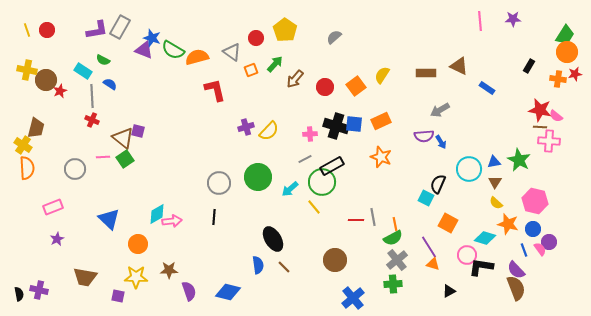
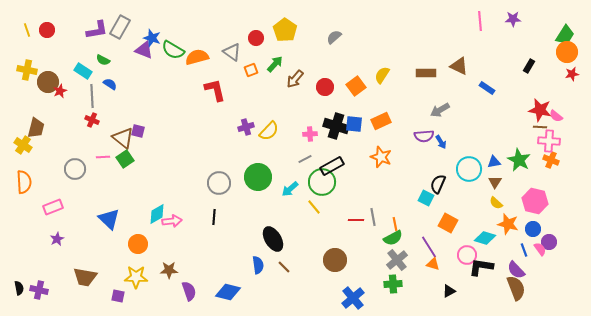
red star at (575, 74): moved 3 px left
orange cross at (558, 79): moved 7 px left, 81 px down; rotated 14 degrees clockwise
brown circle at (46, 80): moved 2 px right, 2 px down
orange semicircle at (27, 168): moved 3 px left, 14 px down
black semicircle at (19, 294): moved 6 px up
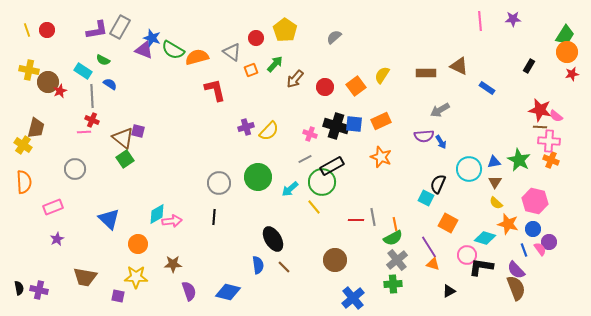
yellow cross at (27, 70): moved 2 px right
pink cross at (310, 134): rotated 24 degrees clockwise
pink line at (103, 157): moved 19 px left, 25 px up
brown star at (169, 270): moved 4 px right, 6 px up
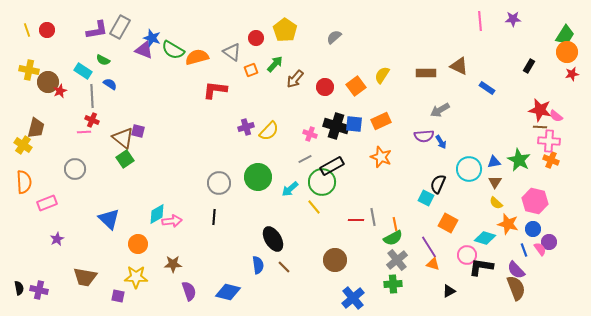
red L-shape at (215, 90): rotated 70 degrees counterclockwise
pink rectangle at (53, 207): moved 6 px left, 4 px up
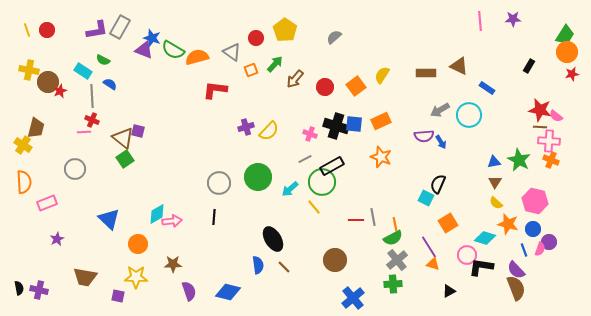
cyan circle at (469, 169): moved 54 px up
orange square at (448, 223): rotated 30 degrees clockwise
pink semicircle at (540, 249): rotated 56 degrees clockwise
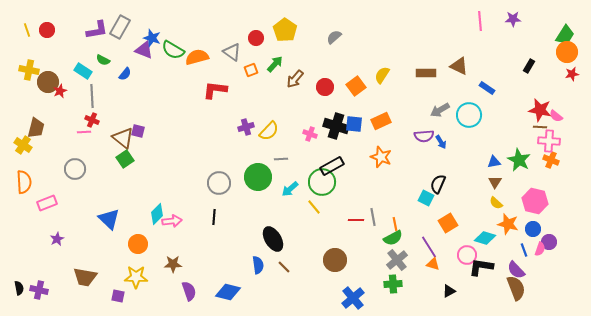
blue semicircle at (110, 84): moved 15 px right, 10 px up; rotated 96 degrees clockwise
gray line at (305, 159): moved 24 px left; rotated 24 degrees clockwise
cyan diamond at (157, 214): rotated 15 degrees counterclockwise
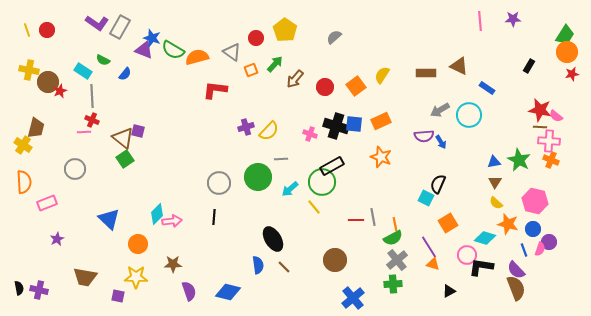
purple L-shape at (97, 30): moved 7 px up; rotated 45 degrees clockwise
